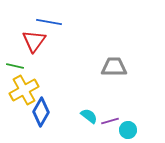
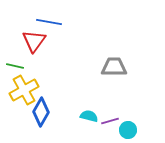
cyan semicircle: rotated 24 degrees counterclockwise
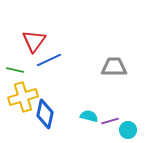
blue line: moved 38 px down; rotated 35 degrees counterclockwise
green line: moved 4 px down
yellow cross: moved 1 px left, 7 px down; rotated 12 degrees clockwise
blue diamond: moved 4 px right, 2 px down; rotated 16 degrees counterclockwise
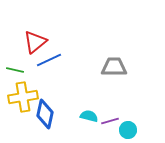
red triangle: moved 1 px right, 1 px down; rotated 15 degrees clockwise
yellow cross: rotated 8 degrees clockwise
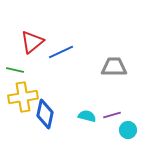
red triangle: moved 3 px left
blue line: moved 12 px right, 8 px up
cyan semicircle: moved 2 px left
purple line: moved 2 px right, 6 px up
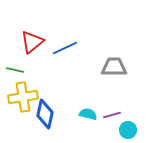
blue line: moved 4 px right, 4 px up
cyan semicircle: moved 1 px right, 2 px up
